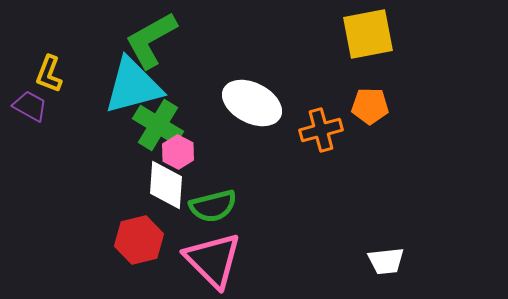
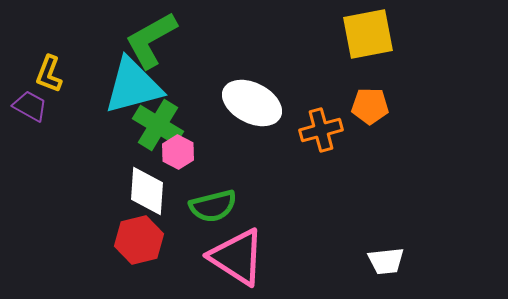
white diamond: moved 19 px left, 6 px down
pink triangle: moved 24 px right, 3 px up; rotated 12 degrees counterclockwise
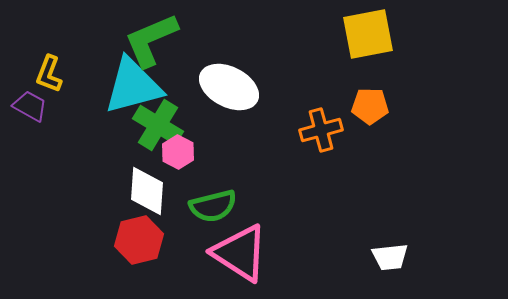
green L-shape: rotated 6 degrees clockwise
white ellipse: moved 23 px left, 16 px up
pink triangle: moved 3 px right, 4 px up
white trapezoid: moved 4 px right, 4 px up
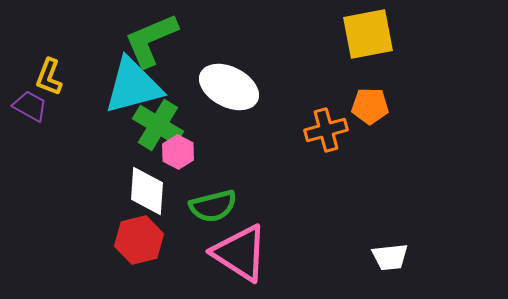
yellow L-shape: moved 3 px down
orange cross: moved 5 px right
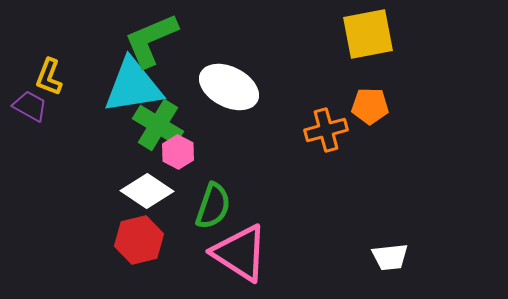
cyan triangle: rotated 6 degrees clockwise
white diamond: rotated 60 degrees counterclockwise
green semicircle: rotated 57 degrees counterclockwise
